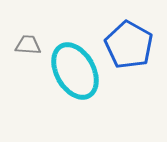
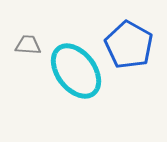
cyan ellipse: moved 1 px right; rotated 8 degrees counterclockwise
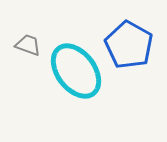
gray trapezoid: rotated 16 degrees clockwise
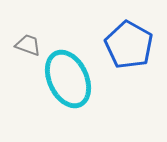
cyan ellipse: moved 8 px left, 8 px down; rotated 12 degrees clockwise
